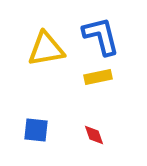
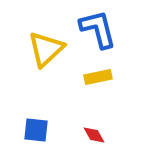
blue L-shape: moved 3 px left, 7 px up
yellow triangle: rotated 33 degrees counterclockwise
red diamond: rotated 10 degrees counterclockwise
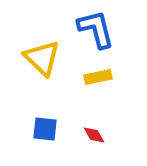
blue L-shape: moved 2 px left
yellow triangle: moved 4 px left, 9 px down; rotated 33 degrees counterclockwise
blue square: moved 9 px right, 1 px up
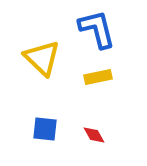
blue L-shape: moved 1 px right
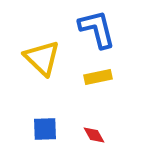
blue square: rotated 8 degrees counterclockwise
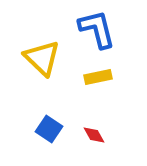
blue square: moved 4 px right; rotated 36 degrees clockwise
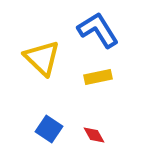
blue L-shape: moved 1 px right, 1 px down; rotated 18 degrees counterclockwise
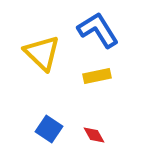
yellow triangle: moved 5 px up
yellow rectangle: moved 1 px left, 1 px up
